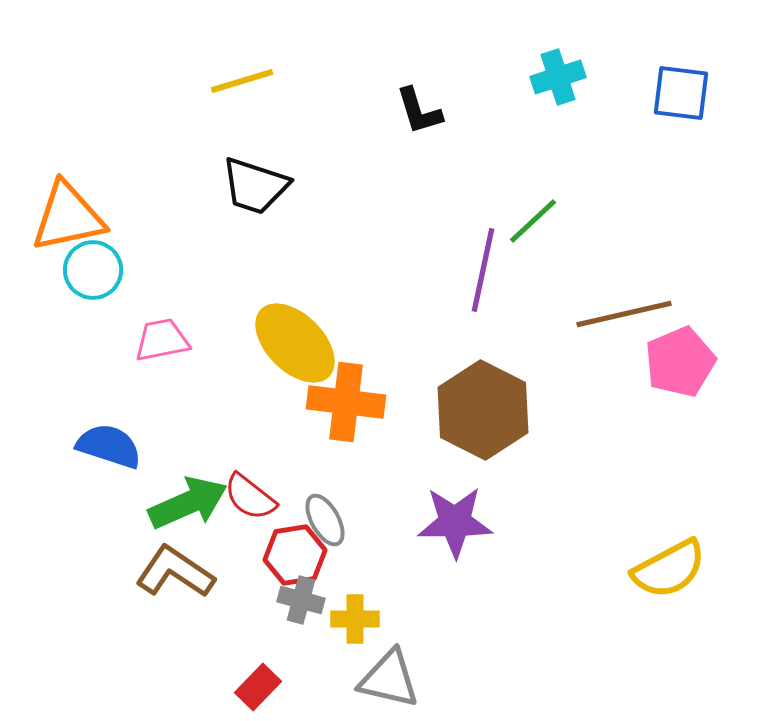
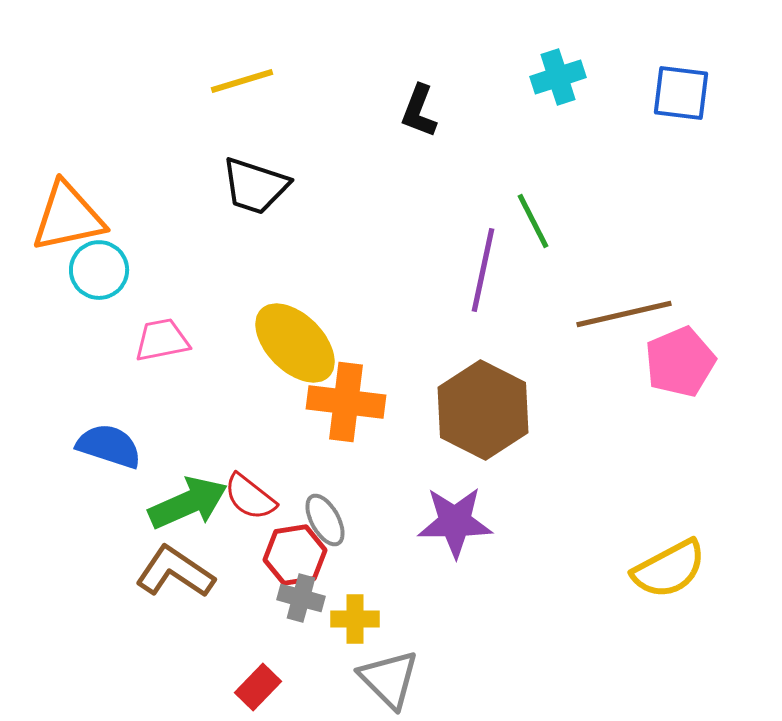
black L-shape: rotated 38 degrees clockwise
green line: rotated 74 degrees counterclockwise
cyan circle: moved 6 px right
gray cross: moved 2 px up
gray triangle: rotated 32 degrees clockwise
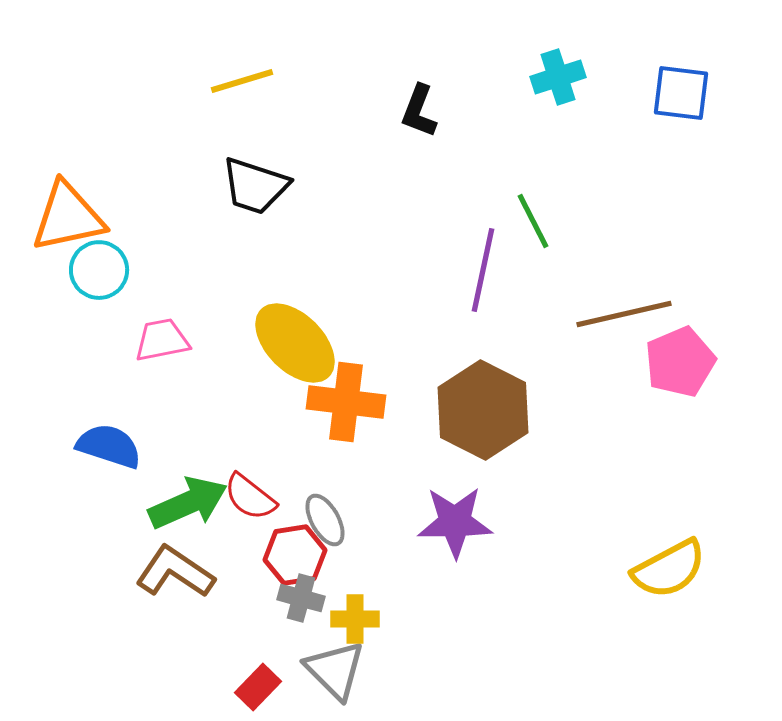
gray triangle: moved 54 px left, 9 px up
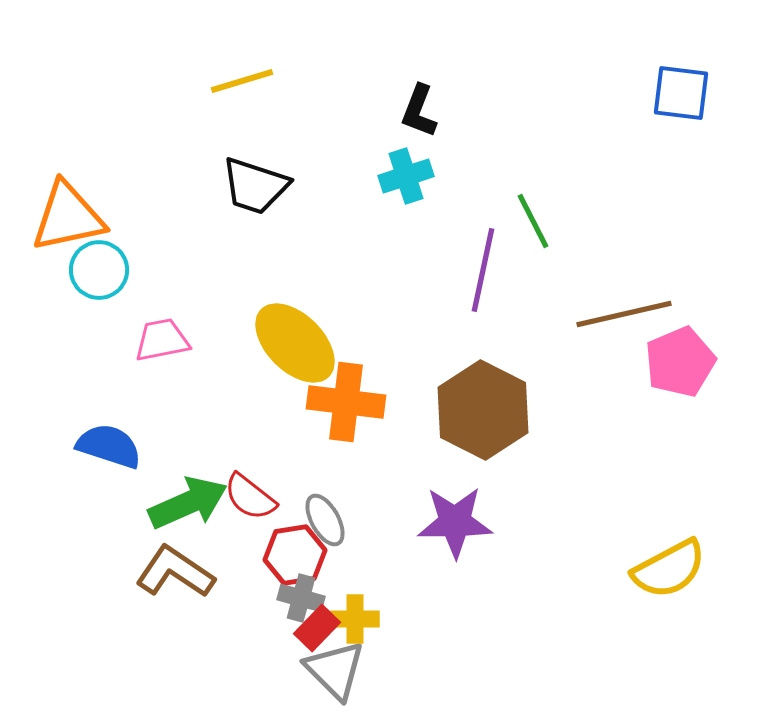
cyan cross: moved 152 px left, 99 px down
red rectangle: moved 59 px right, 59 px up
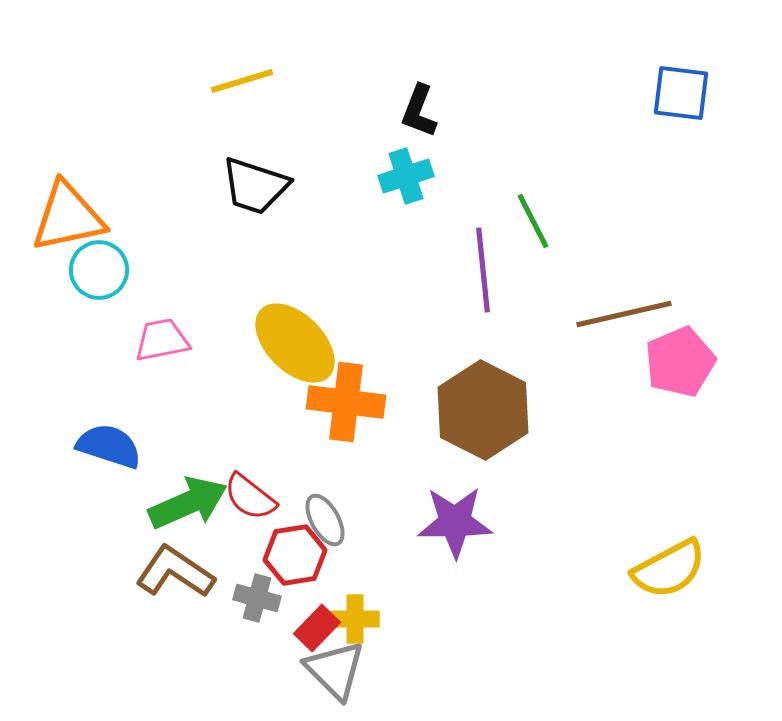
purple line: rotated 18 degrees counterclockwise
gray cross: moved 44 px left
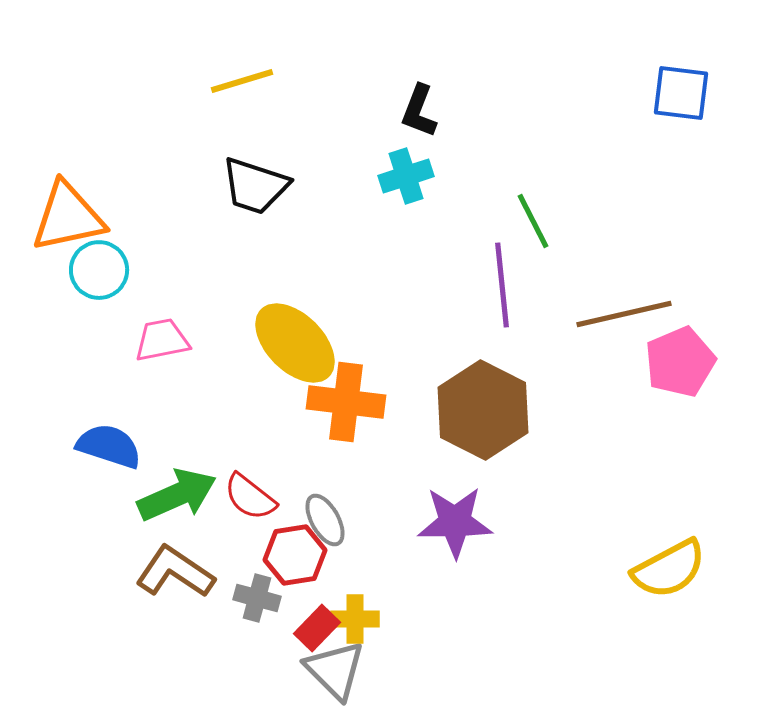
purple line: moved 19 px right, 15 px down
green arrow: moved 11 px left, 8 px up
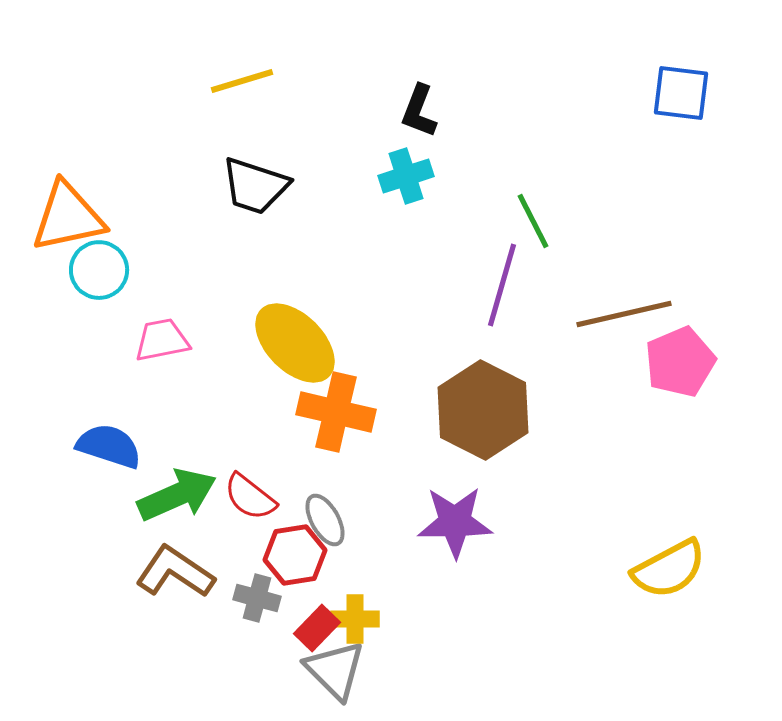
purple line: rotated 22 degrees clockwise
orange cross: moved 10 px left, 10 px down; rotated 6 degrees clockwise
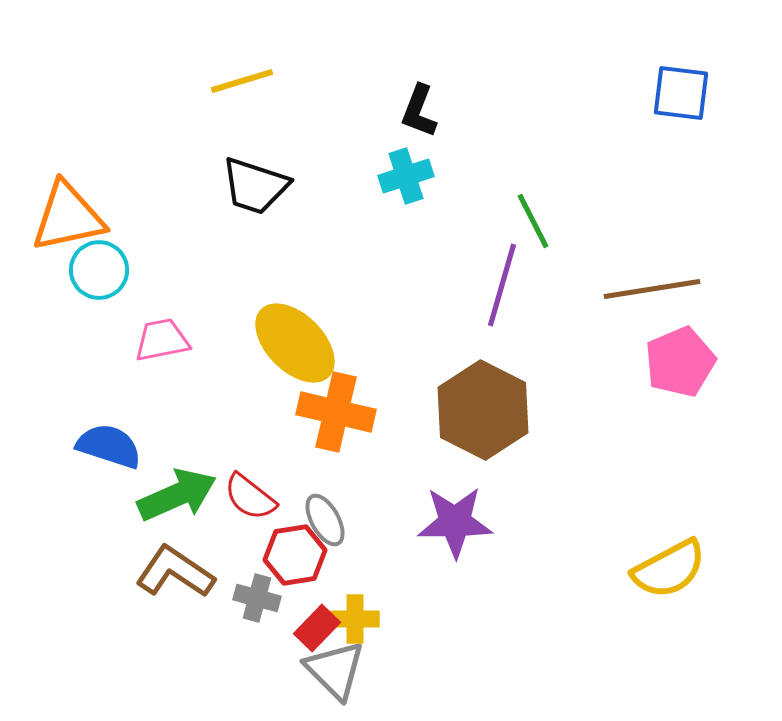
brown line: moved 28 px right, 25 px up; rotated 4 degrees clockwise
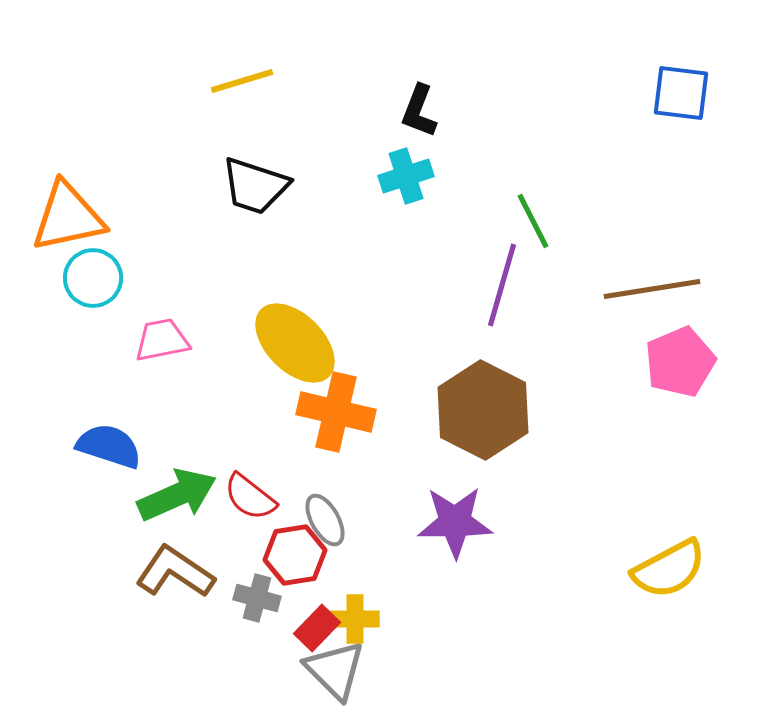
cyan circle: moved 6 px left, 8 px down
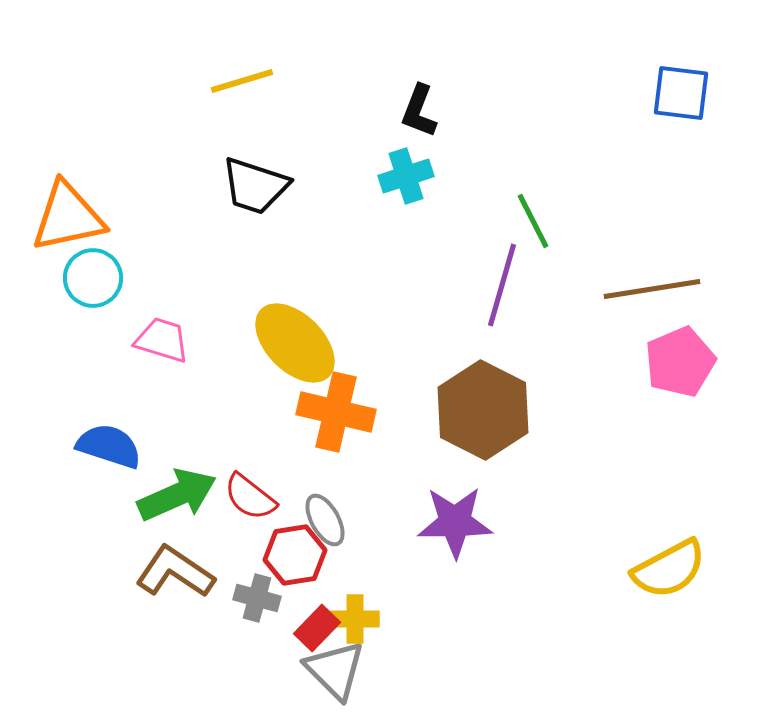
pink trapezoid: rotated 28 degrees clockwise
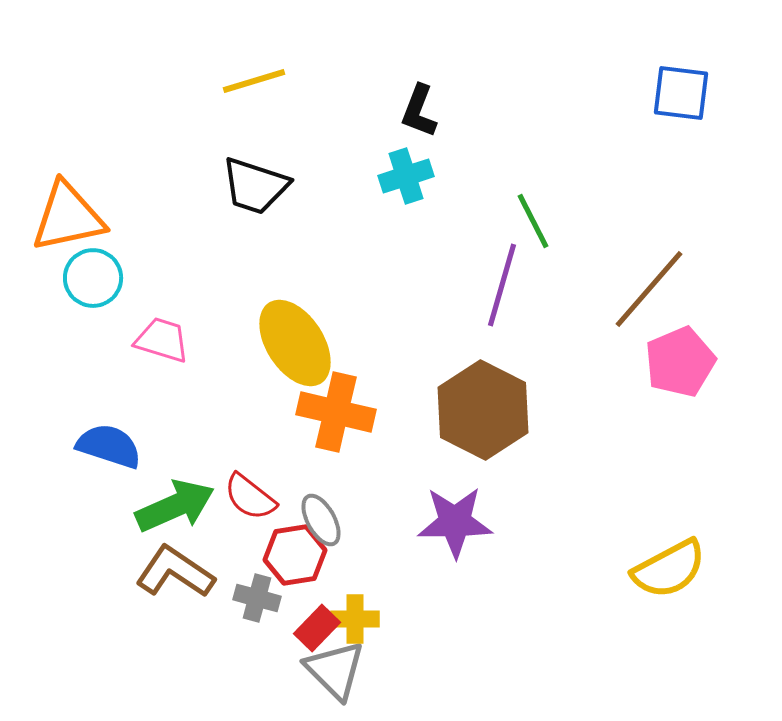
yellow line: moved 12 px right
brown line: moved 3 px left; rotated 40 degrees counterclockwise
yellow ellipse: rotated 12 degrees clockwise
green arrow: moved 2 px left, 11 px down
gray ellipse: moved 4 px left
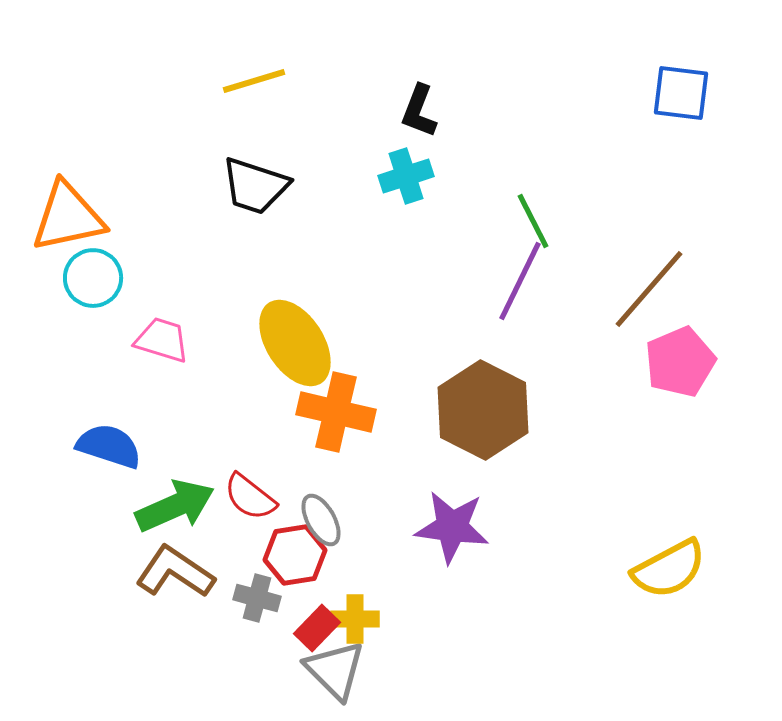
purple line: moved 18 px right, 4 px up; rotated 10 degrees clockwise
purple star: moved 3 px left, 5 px down; rotated 8 degrees clockwise
